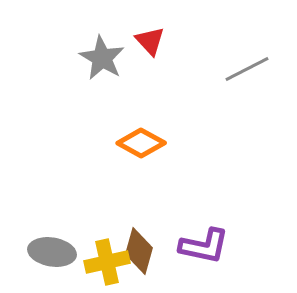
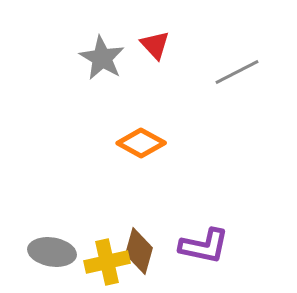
red triangle: moved 5 px right, 4 px down
gray line: moved 10 px left, 3 px down
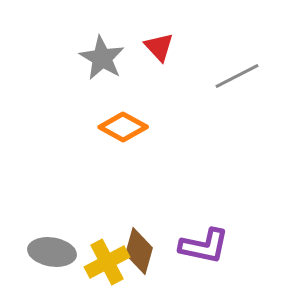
red triangle: moved 4 px right, 2 px down
gray line: moved 4 px down
orange diamond: moved 18 px left, 16 px up
yellow cross: rotated 15 degrees counterclockwise
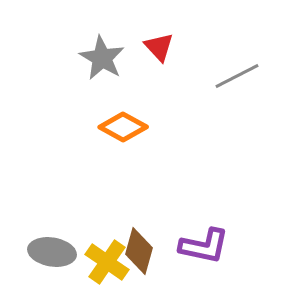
yellow cross: rotated 27 degrees counterclockwise
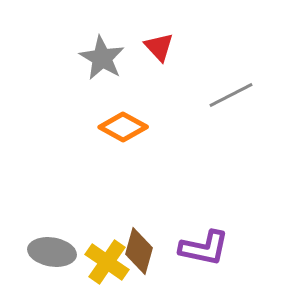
gray line: moved 6 px left, 19 px down
purple L-shape: moved 2 px down
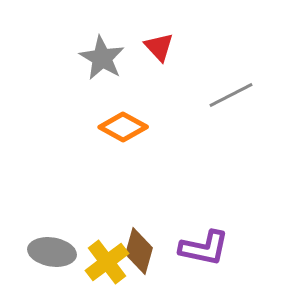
yellow cross: rotated 18 degrees clockwise
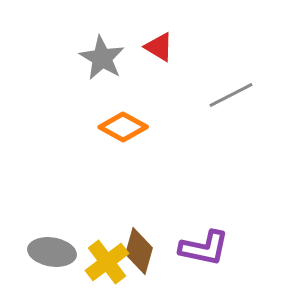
red triangle: rotated 16 degrees counterclockwise
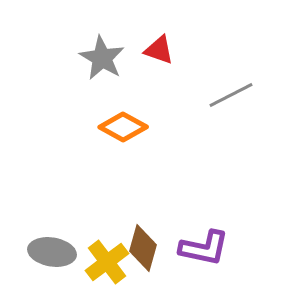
red triangle: moved 3 px down; rotated 12 degrees counterclockwise
brown diamond: moved 4 px right, 3 px up
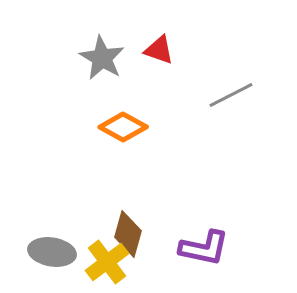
brown diamond: moved 15 px left, 14 px up
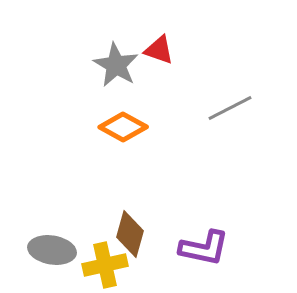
gray star: moved 14 px right, 7 px down
gray line: moved 1 px left, 13 px down
brown diamond: moved 2 px right
gray ellipse: moved 2 px up
yellow cross: moved 2 px left, 3 px down; rotated 24 degrees clockwise
